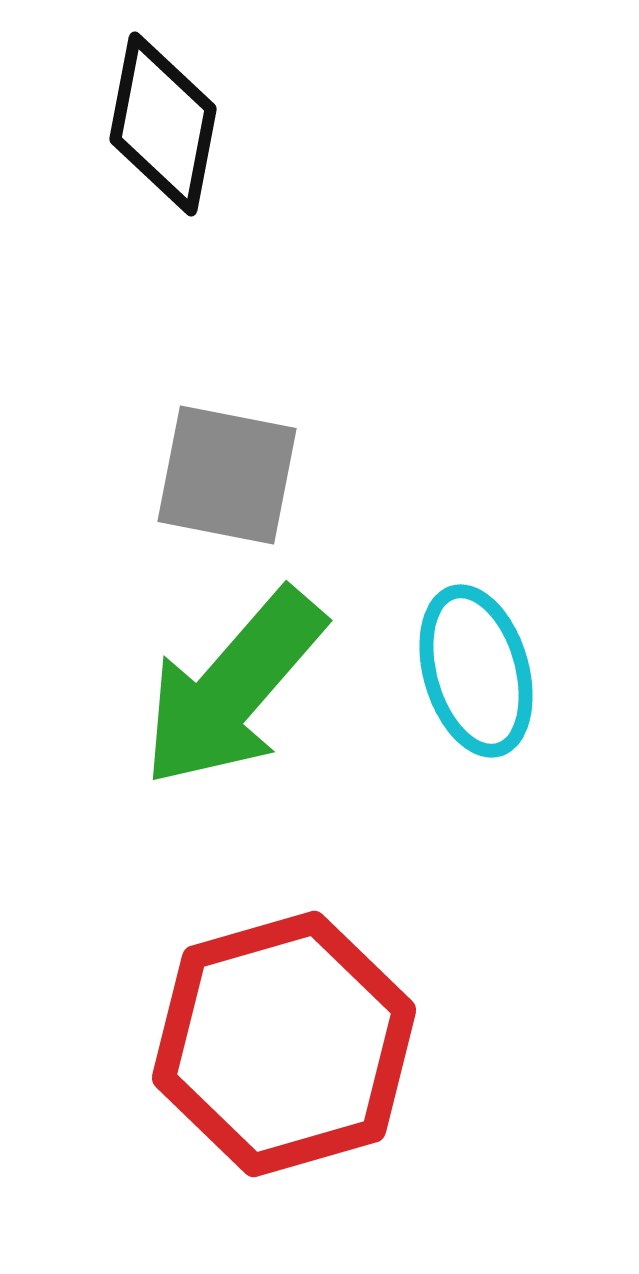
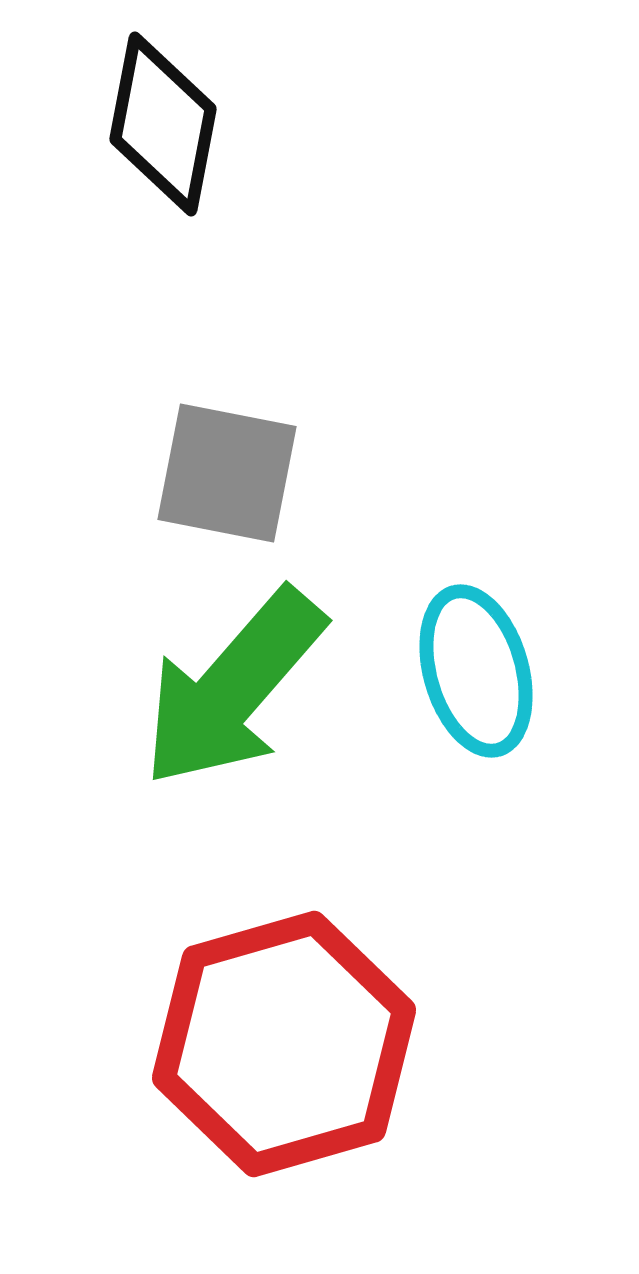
gray square: moved 2 px up
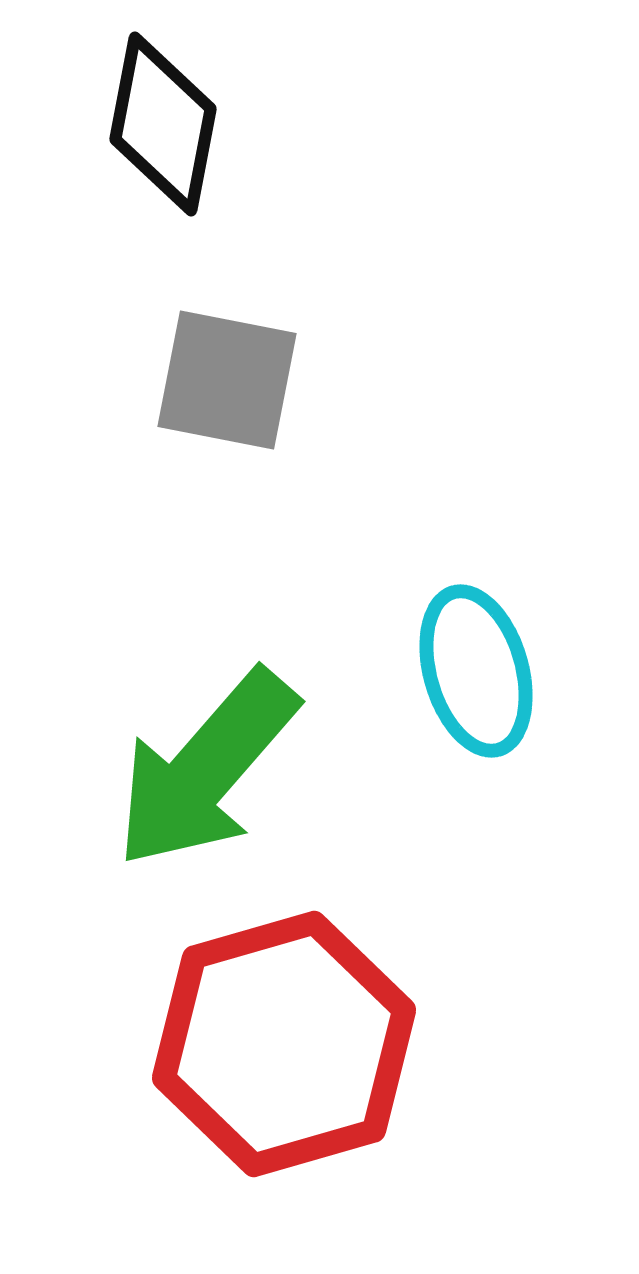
gray square: moved 93 px up
green arrow: moved 27 px left, 81 px down
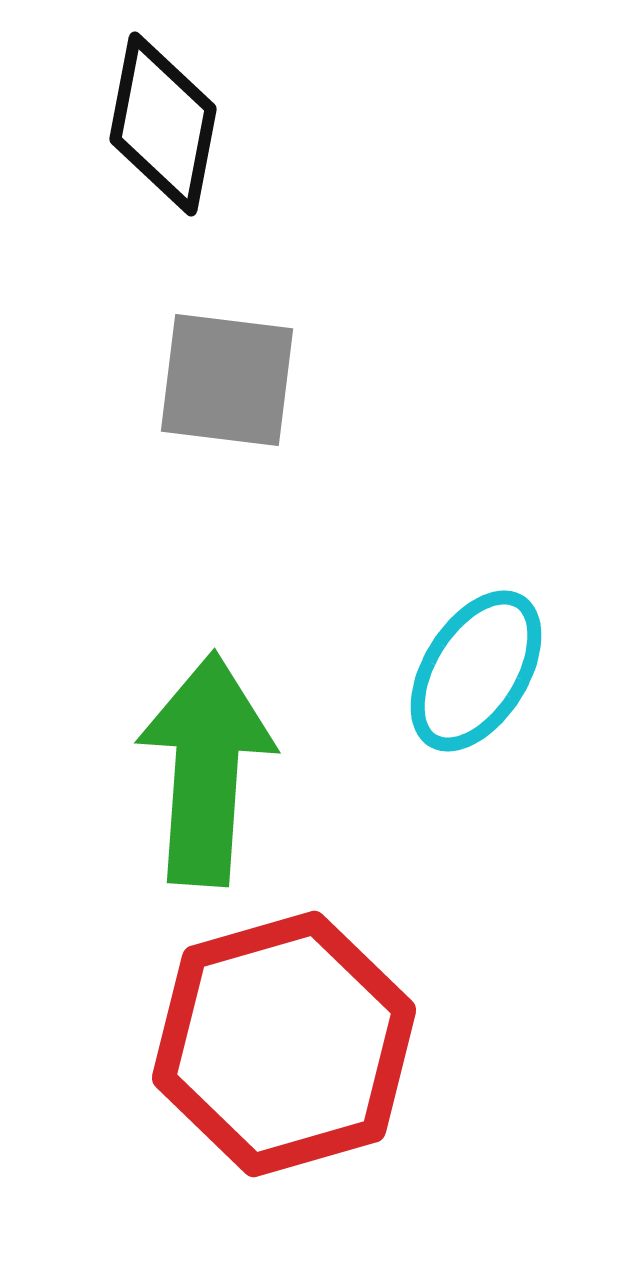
gray square: rotated 4 degrees counterclockwise
cyan ellipse: rotated 48 degrees clockwise
green arrow: rotated 143 degrees clockwise
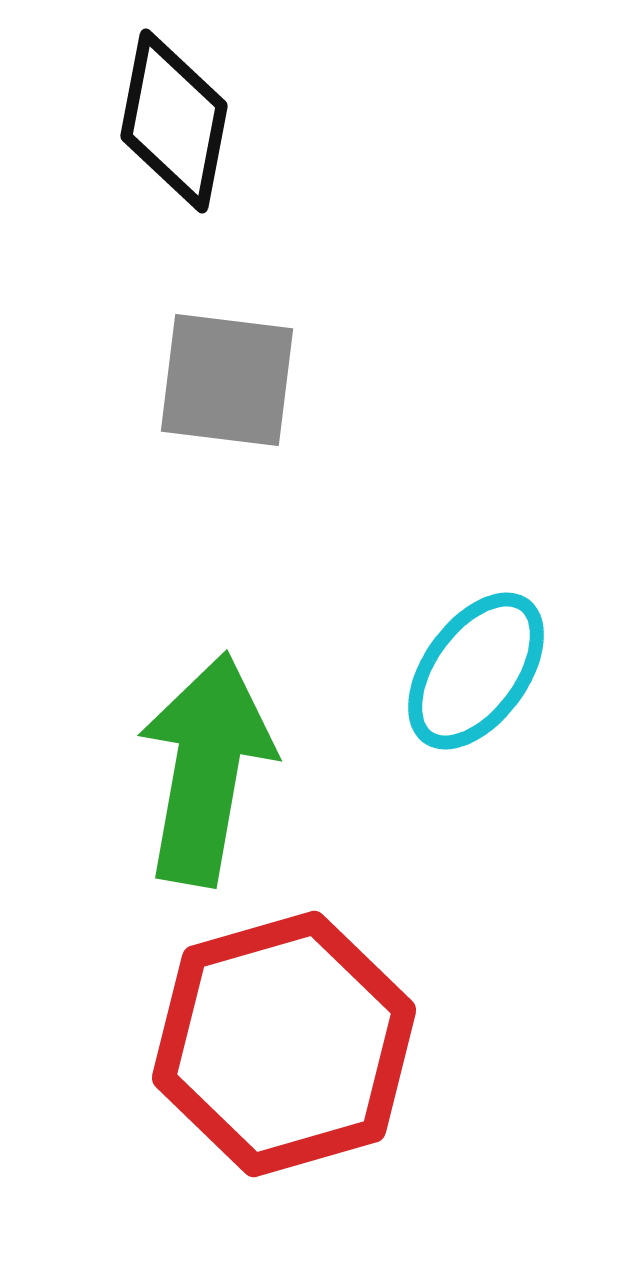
black diamond: moved 11 px right, 3 px up
cyan ellipse: rotated 4 degrees clockwise
green arrow: rotated 6 degrees clockwise
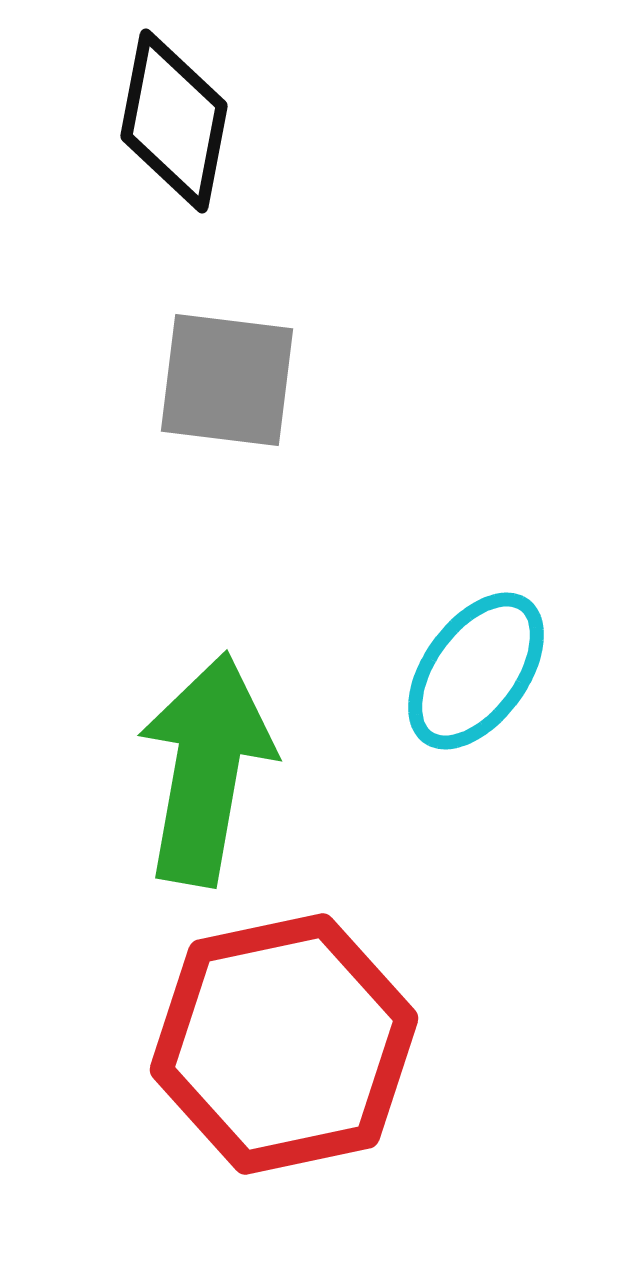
red hexagon: rotated 4 degrees clockwise
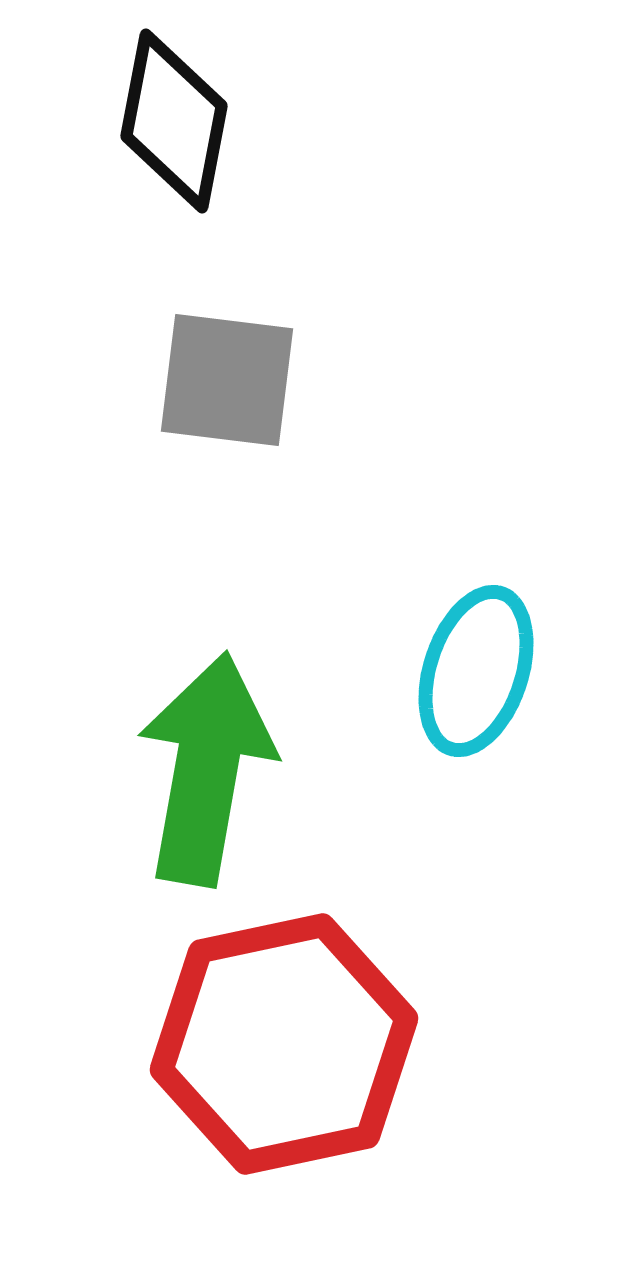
cyan ellipse: rotated 18 degrees counterclockwise
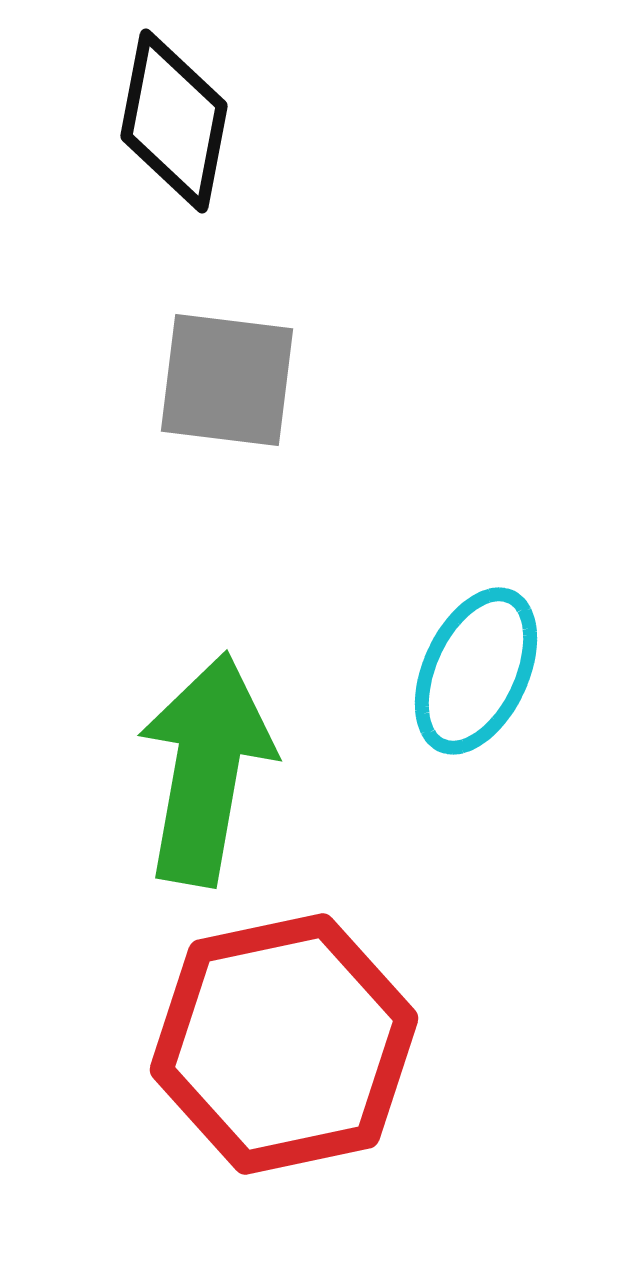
cyan ellipse: rotated 7 degrees clockwise
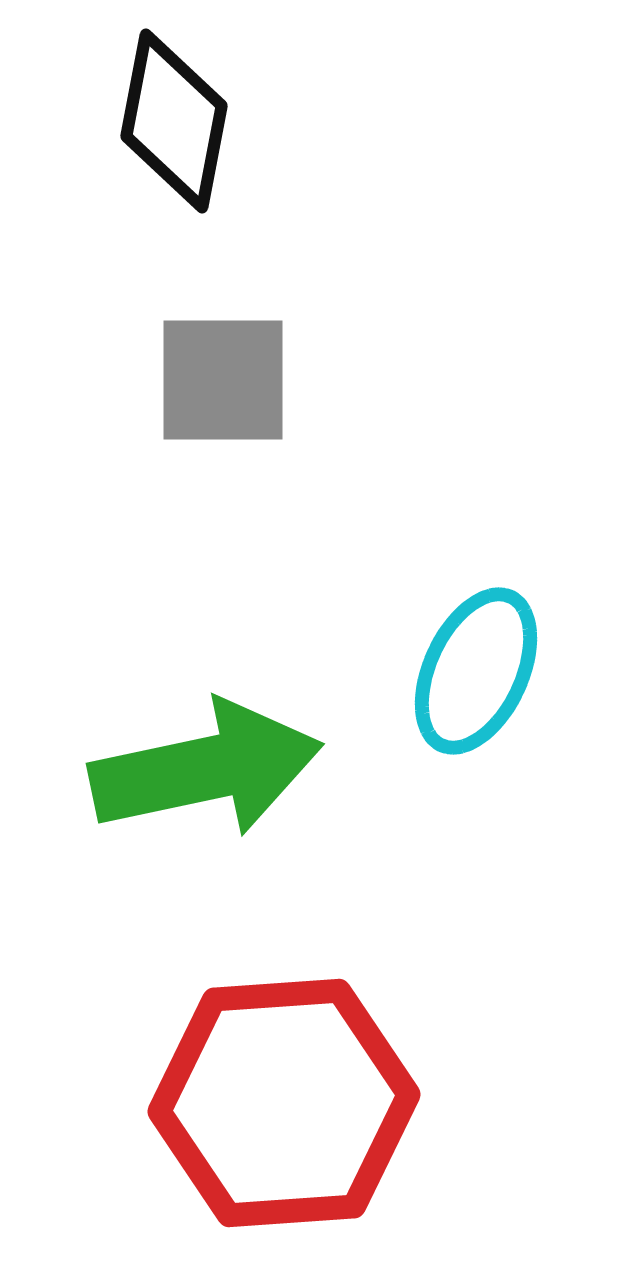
gray square: moved 4 px left; rotated 7 degrees counterclockwise
green arrow: rotated 68 degrees clockwise
red hexagon: moved 59 px down; rotated 8 degrees clockwise
